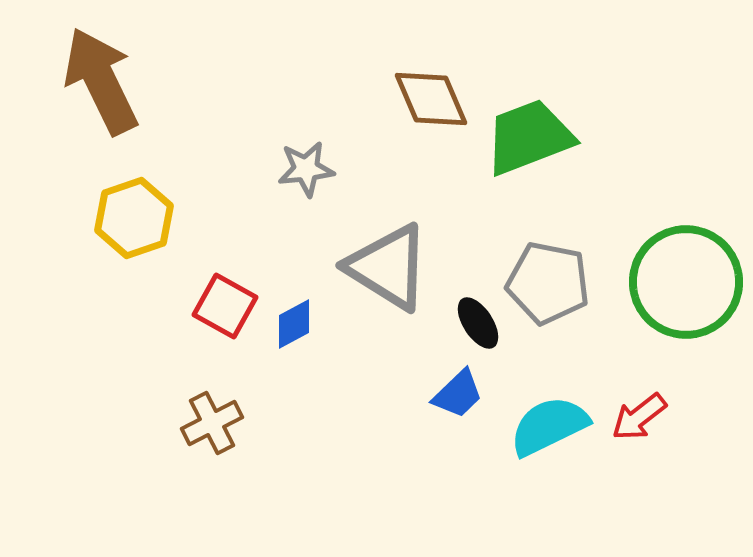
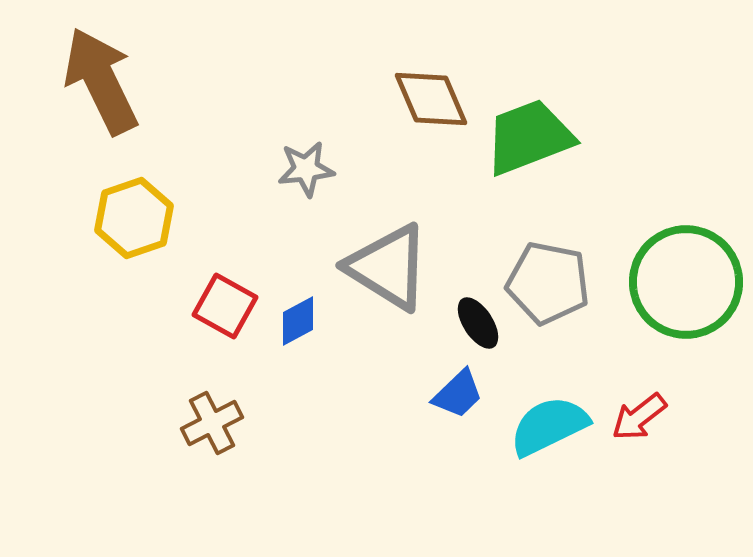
blue diamond: moved 4 px right, 3 px up
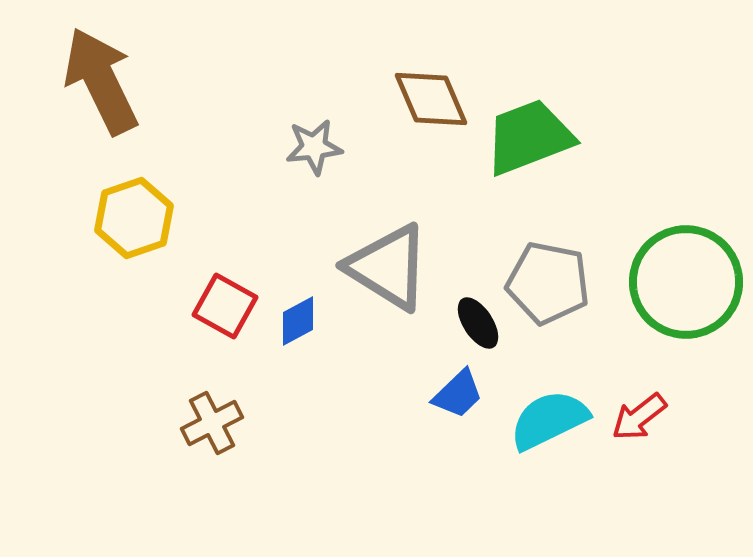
gray star: moved 8 px right, 22 px up
cyan semicircle: moved 6 px up
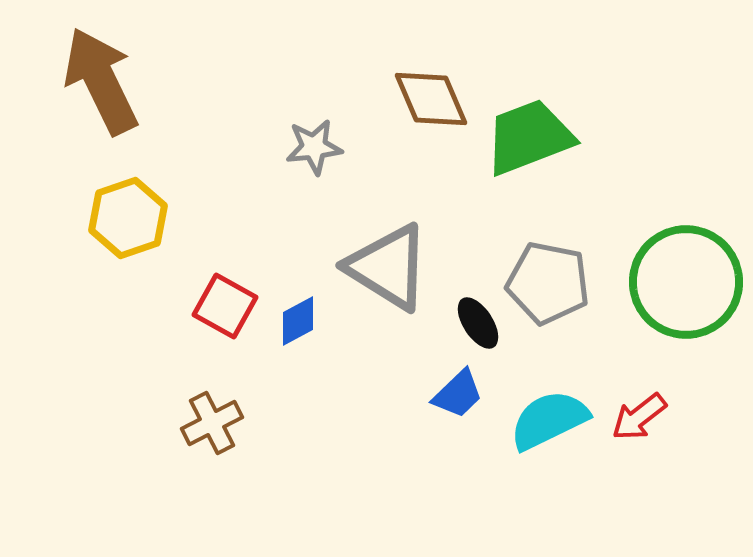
yellow hexagon: moved 6 px left
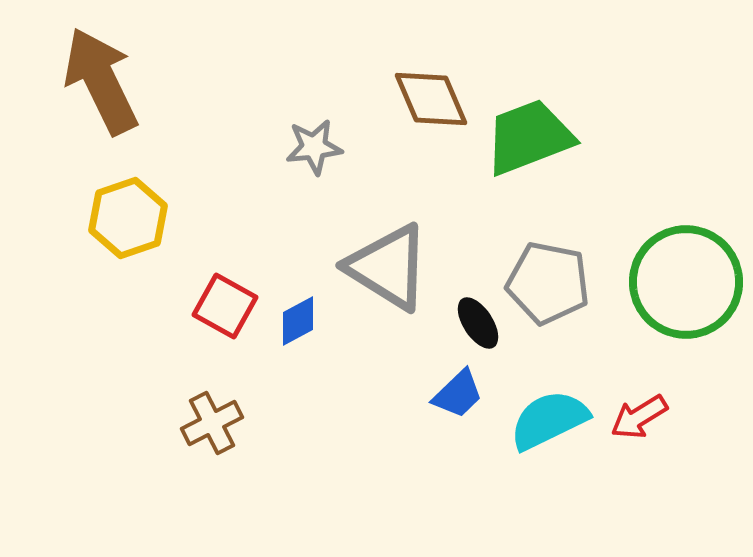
red arrow: rotated 6 degrees clockwise
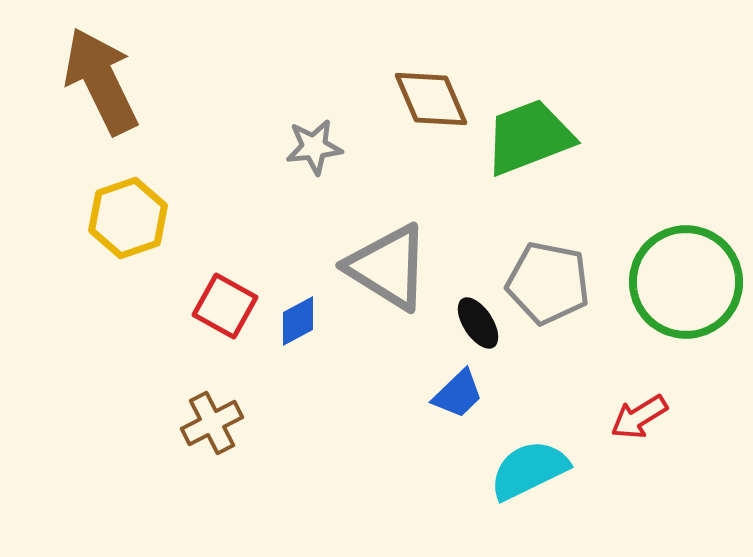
cyan semicircle: moved 20 px left, 50 px down
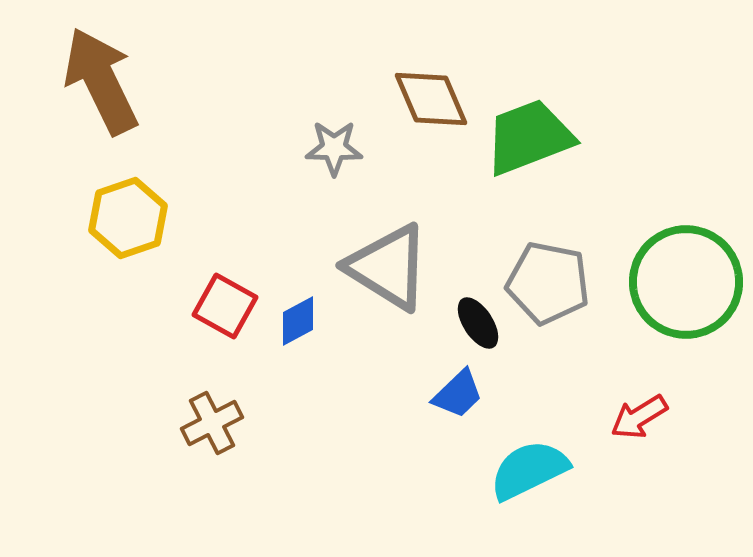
gray star: moved 20 px right, 1 px down; rotated 8 degrees clockwise
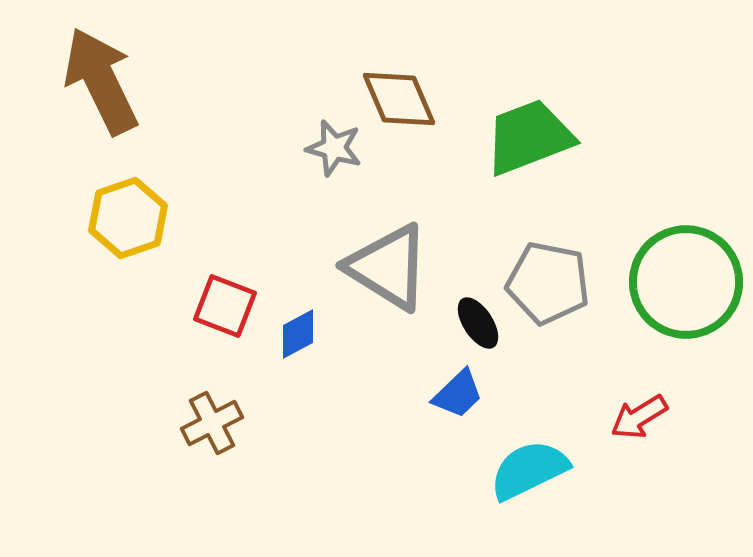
brown diamond: moved 32 px left
gray star: rotated 14 degrees clockwise
red square: rotated 8 degrees counterclockwise
blue diamond: moved 13 px down
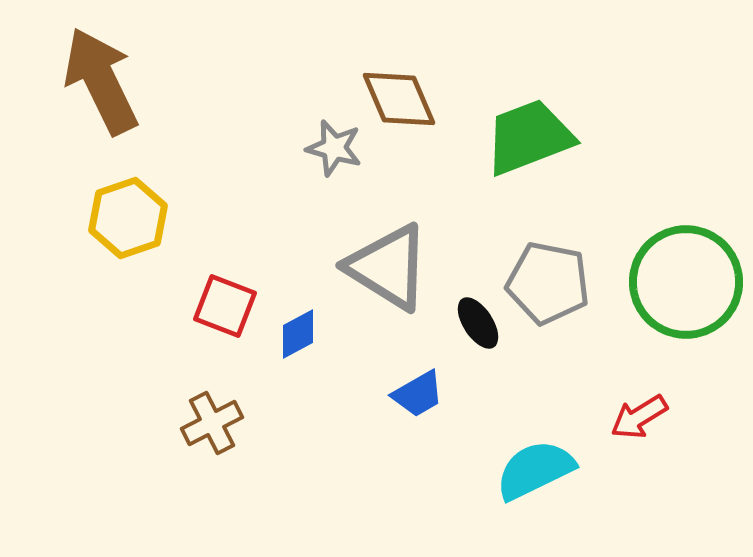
blue trapezoid: moved 40 px left; rotated 14 degrees clockwise
cyan semicircle: moved 6 px right
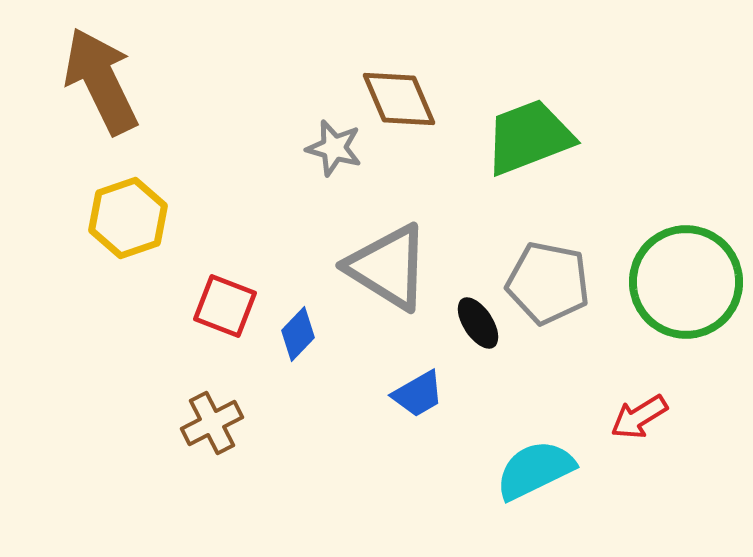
blue diamond: rotated 18 degrees counterclockwise
